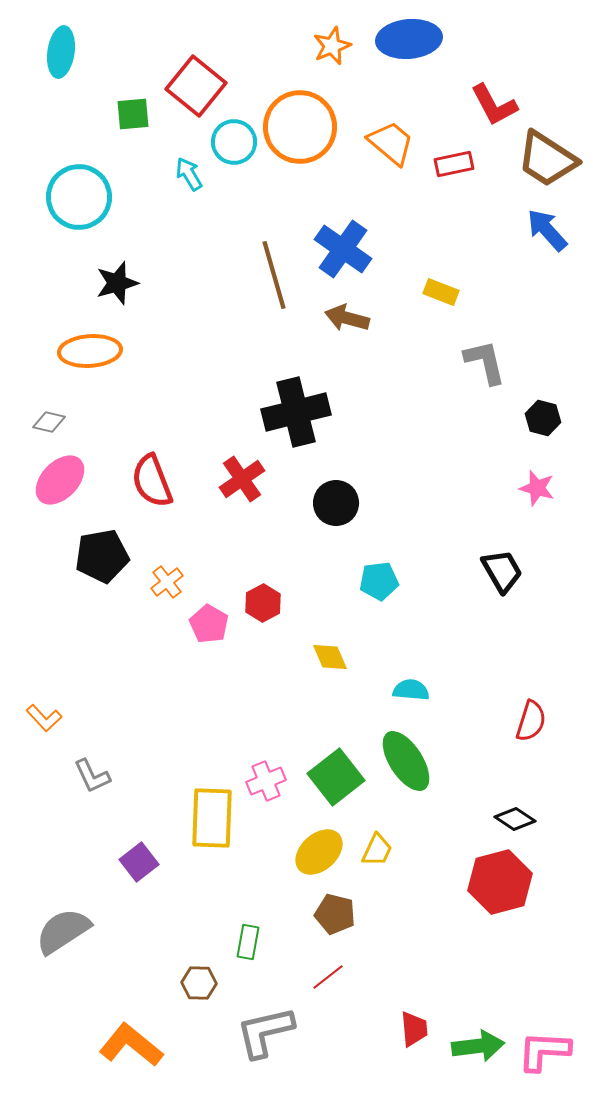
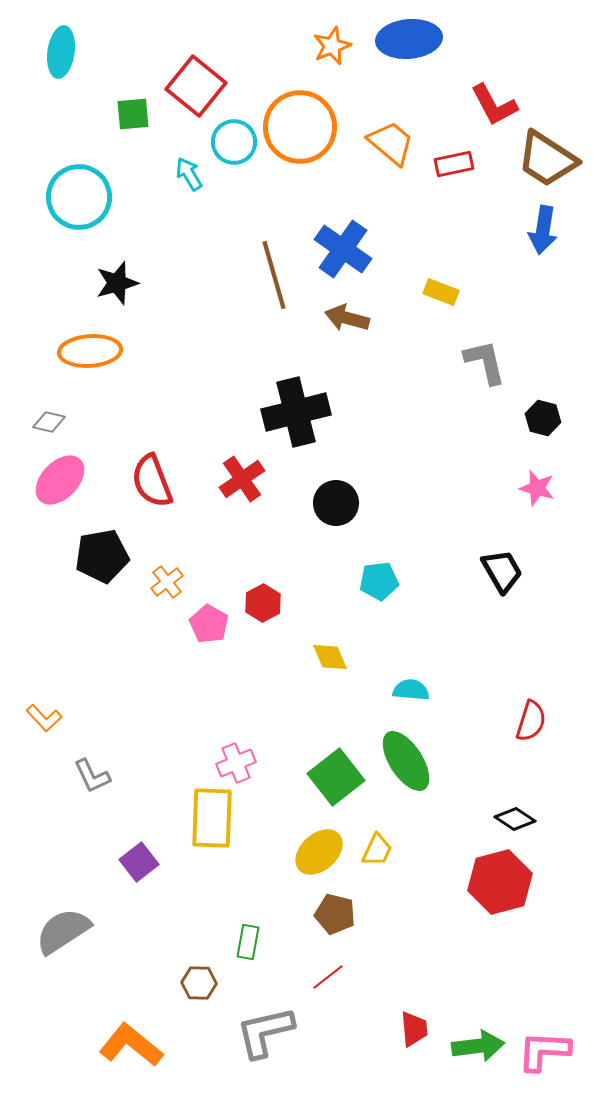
blue arrow at (547, 230): moved 4 px left; rotated 129 degrees counterclockwise
pink cross at (266, 781): moved 30 px left, 18 px up
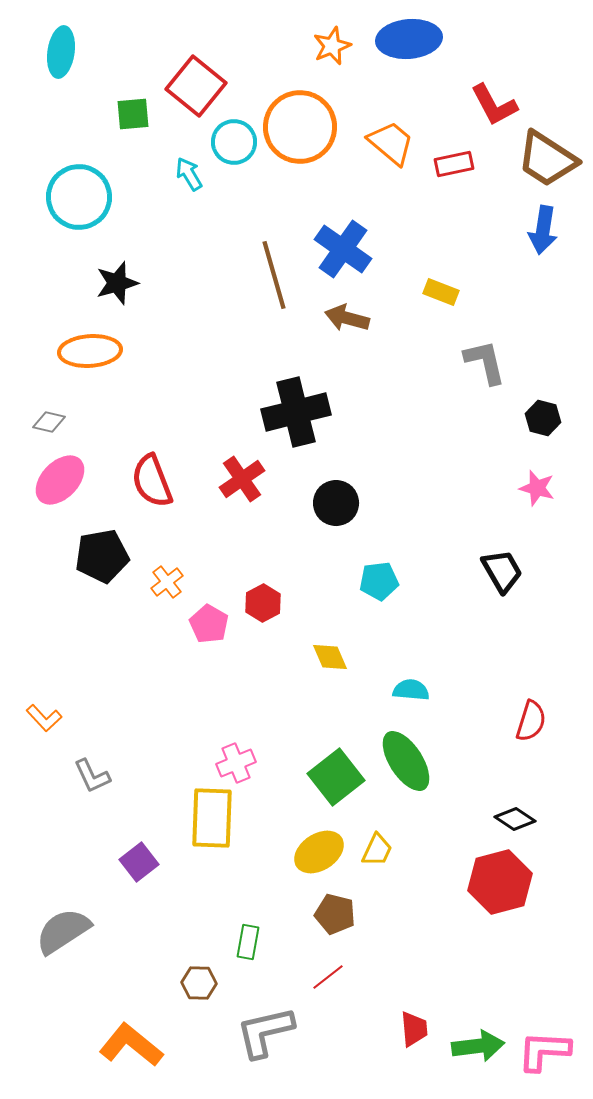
yellow ellipse at (319, 852): rotated 9 degrees clockwise
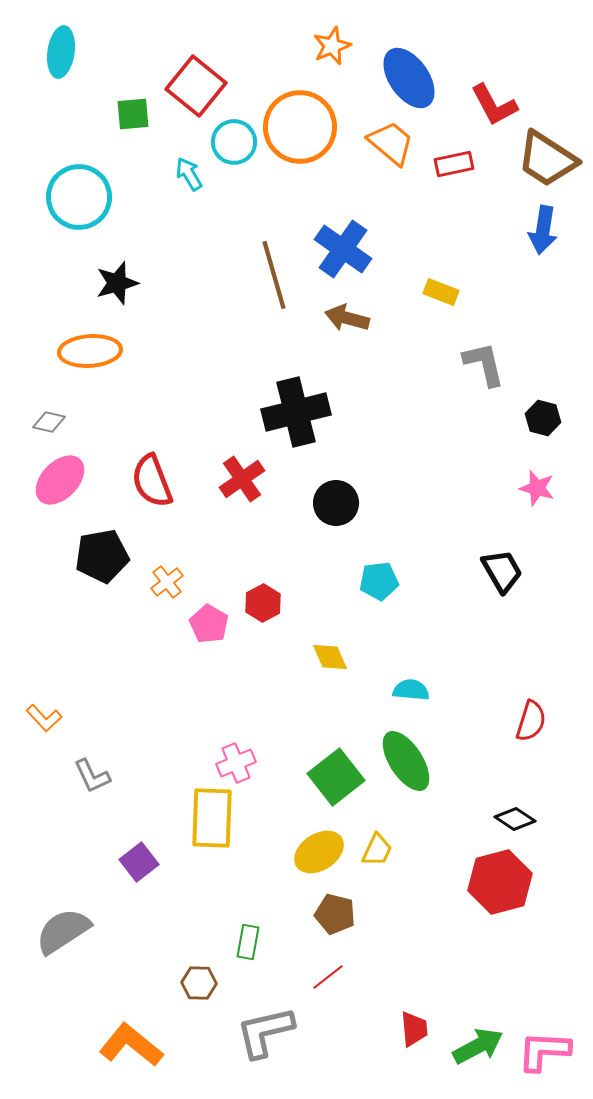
blue ellipse at (409, 39): moved 39 px down; rotated 60 degrees clockwise
gray L-shape at (485, 362): moved 1 px left, 2 px down
green arrow at (478, 1046): rotated 21 degrees counterclockwise
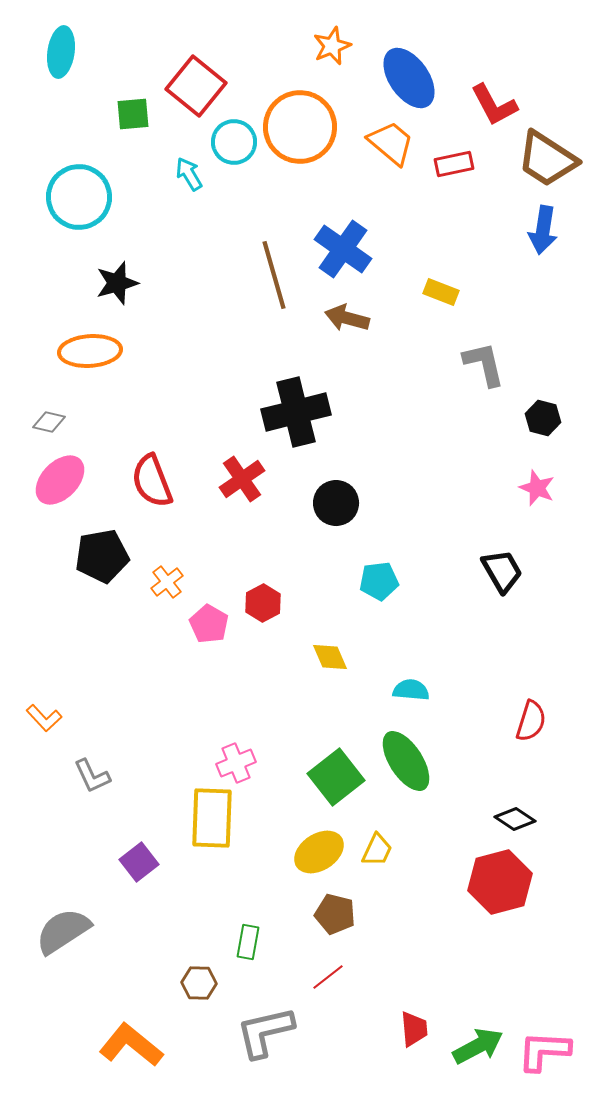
pink star at (537, 488): rotated 6 degrees clockwise
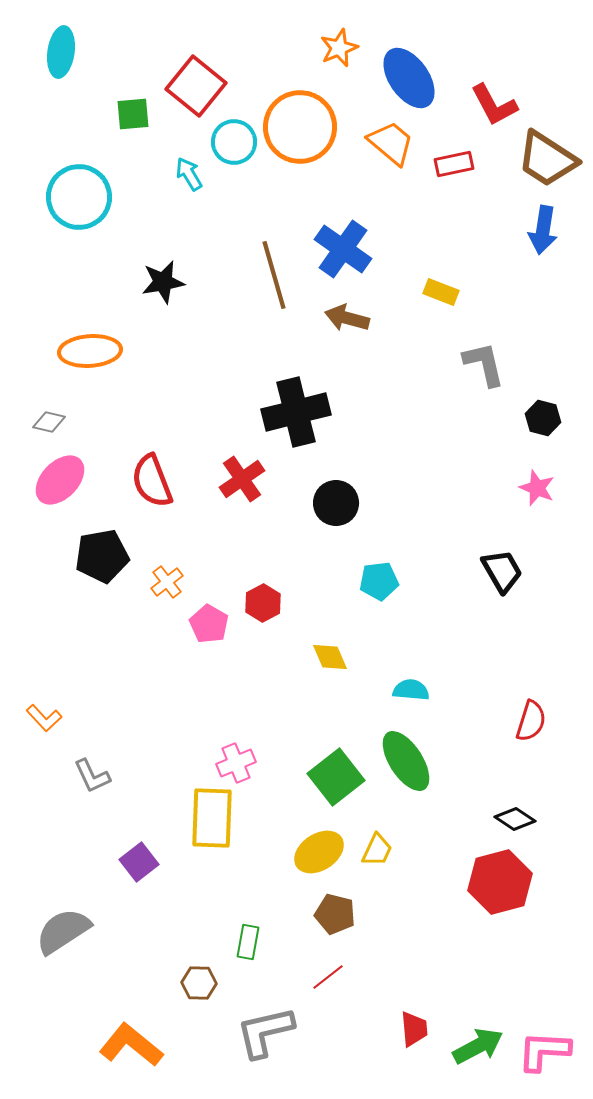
orange star at (332, 46): moved 7 px right, 2 px down
black star at (117, 283): moved 46 px right, 1 px up; rotated 6 degrees clockwise
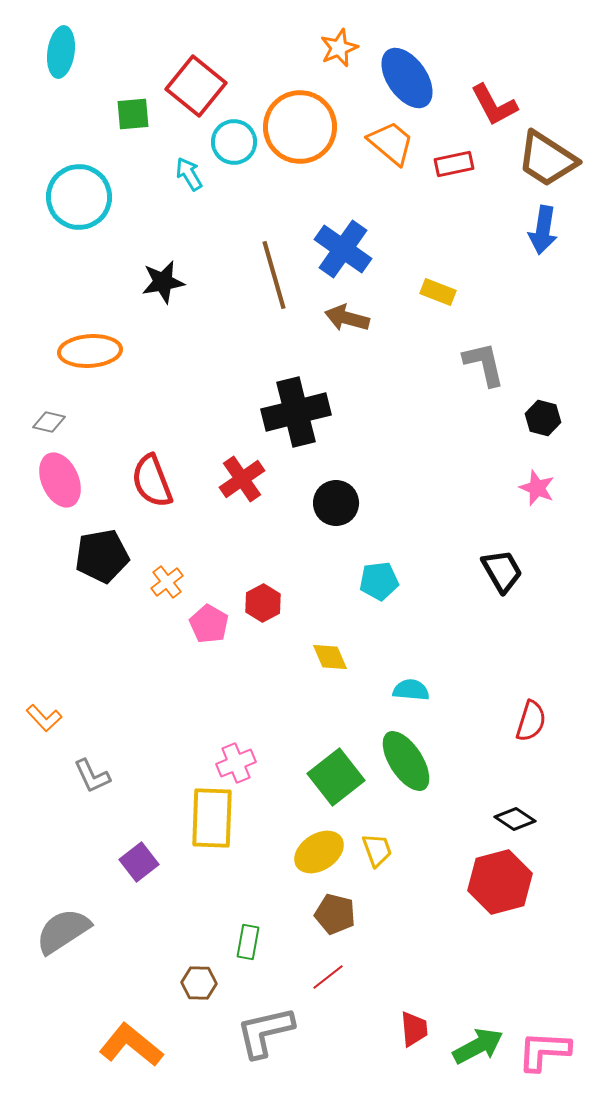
blue ellipse at (409, 78): moved 2 px left
yellow rectangle at (441, 292): moved 3 px left
pink ellipse at (60, 480): rotated 68 degrees counterclockwise
yellow trapezoid at (377, 850): rotated 45 degrees counterclockwise
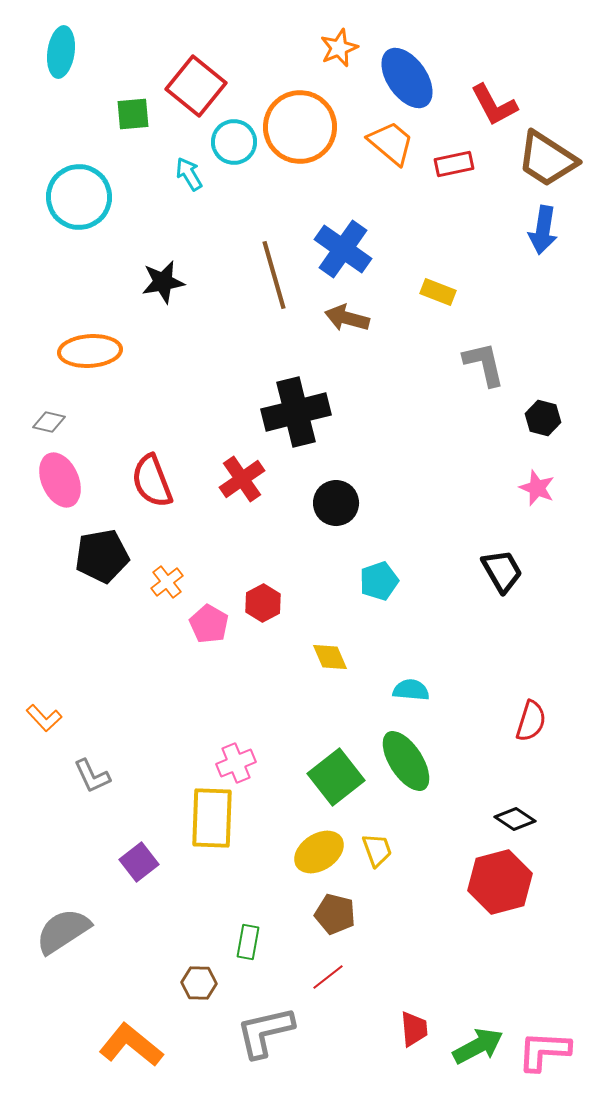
cyan pentagon at (379, 581): rotated 12 degrees counterclockwise
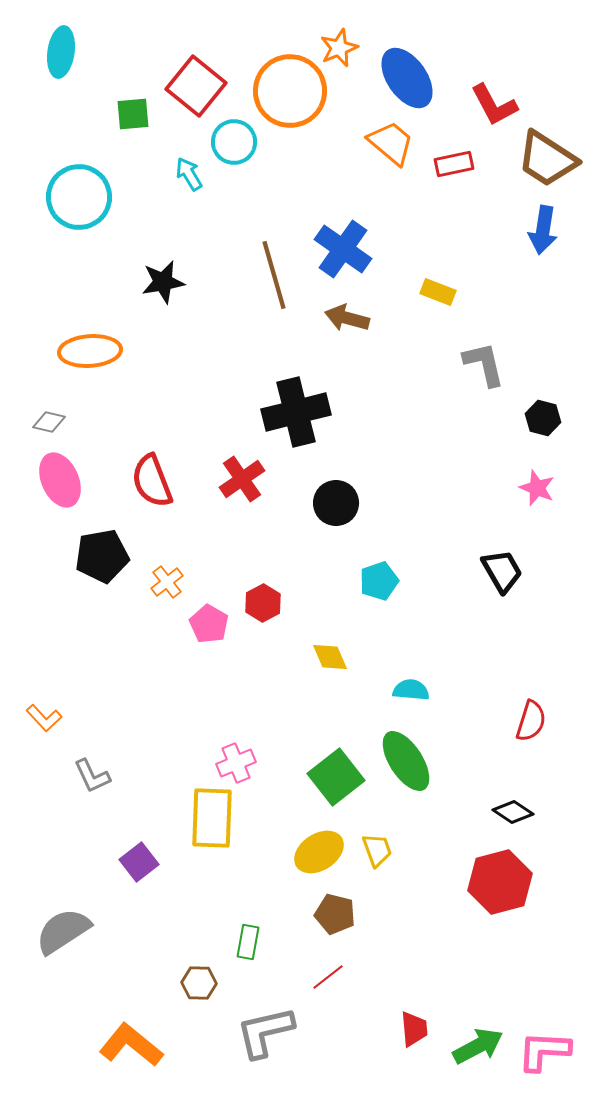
orange circle at (300, 127): moved 10 px left, 36 px up
black diamond at (515, 819): moved 2 px left, 7 px up
